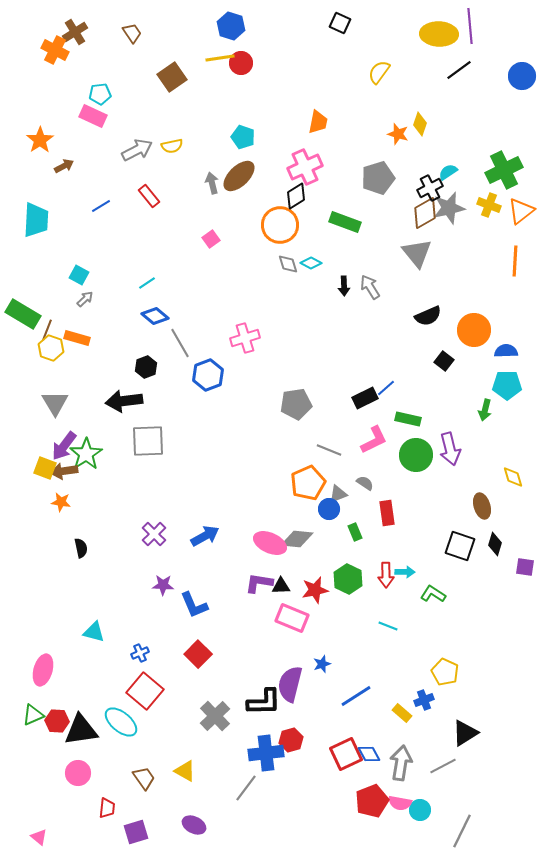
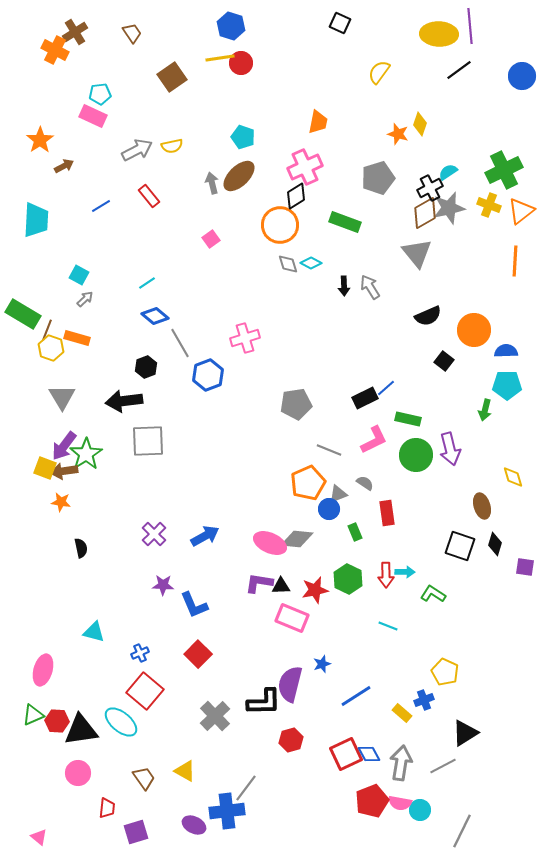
gray triangle at (55, 403): moved 7 px right, 6 px up
blue cross at (266, 753): moved 39 px left, 58 px down
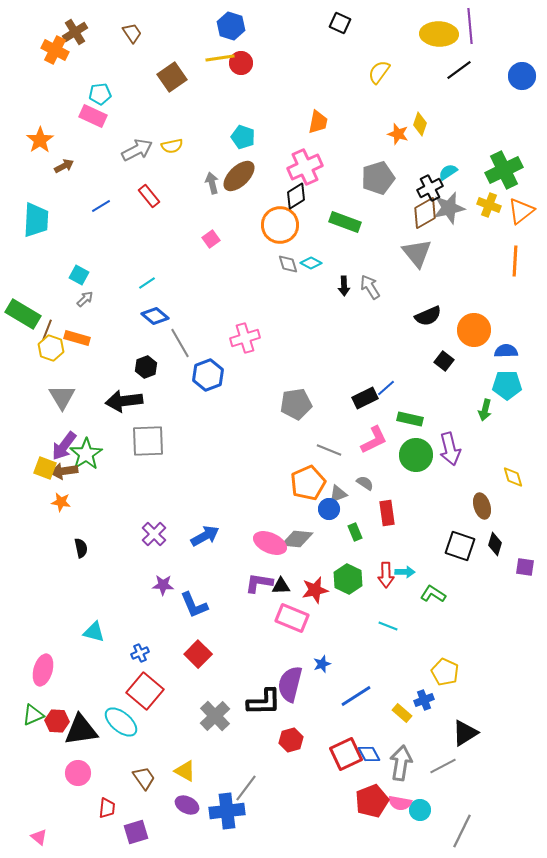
green rectangle at (408, 419): moved 2 px right
purple ellipse at (194, 825): moved 7 px left, 20 px up
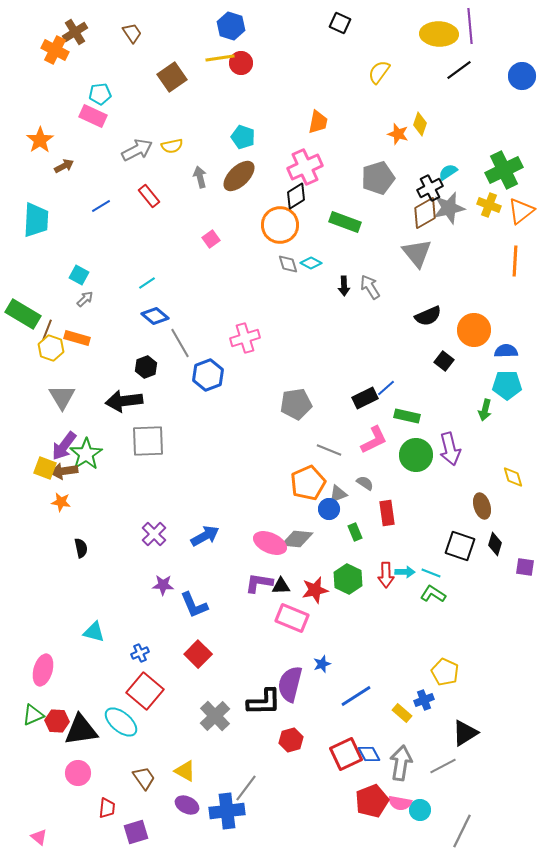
gray arrow at (212, 183): moved 12 px left, 6 px up
green rectangle at (410, 419): moved 3 px left, 3 px up
cyan line at (388, 626): moved 43 px right, 53 px up
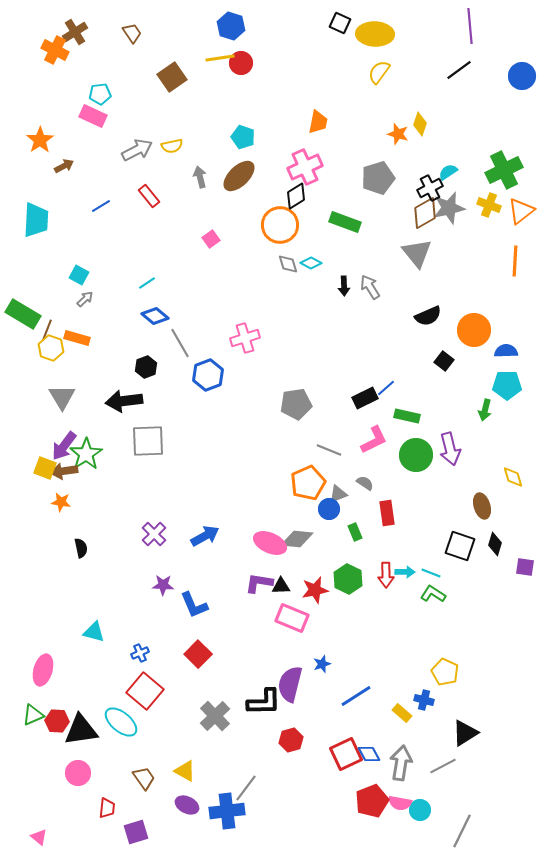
yellow ellipse at (439, 34): moved 64 px left
blue cross at (424, 700): rotated 36 degrees clockwise
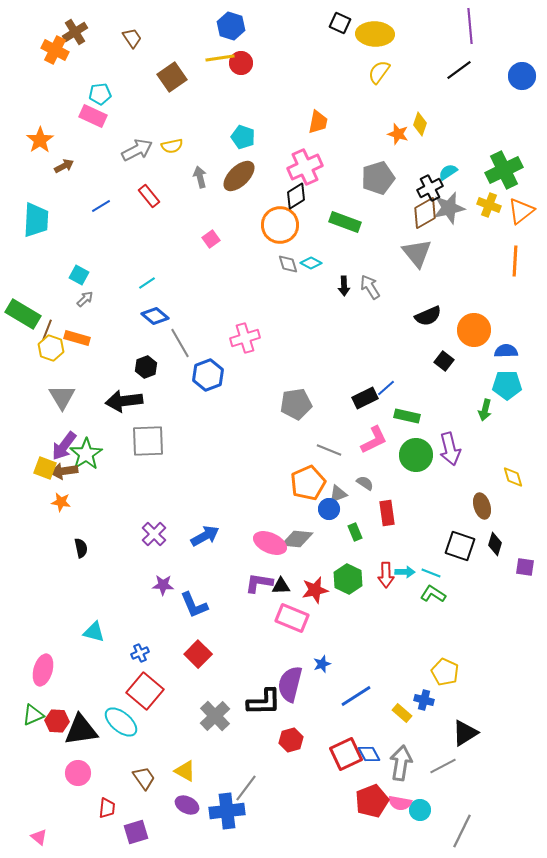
brown trapezoid at (132, 33): moved 5 px down
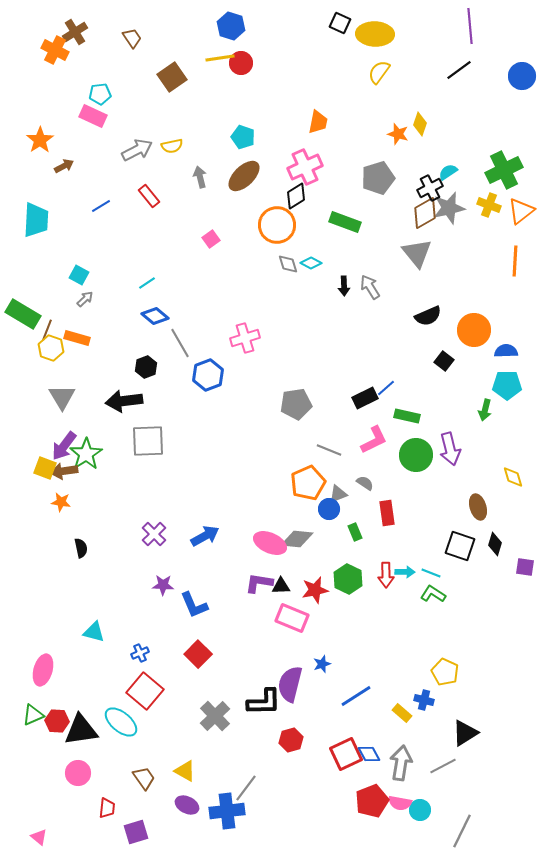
brown ellipse at (239, 176): moved 5 px right
orange circle at (280, 225): moved 3 px left
brown ellipse at (482, 506): moved 4 px left, 1 px down
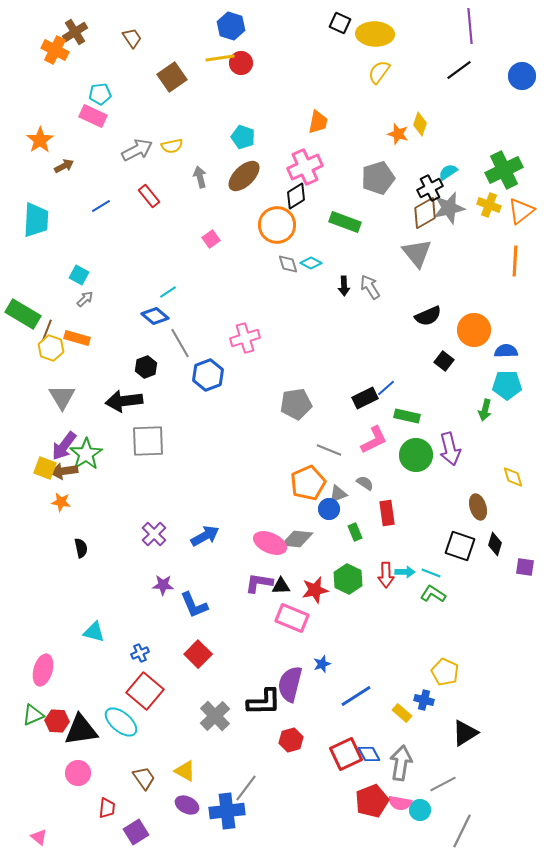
cyan line at (147, 283): moved 21 px right, 9 px down
gray line at (443, 766): moved 18 px down
purple square at (136, 832): rotated 15 degrees counterclockwise
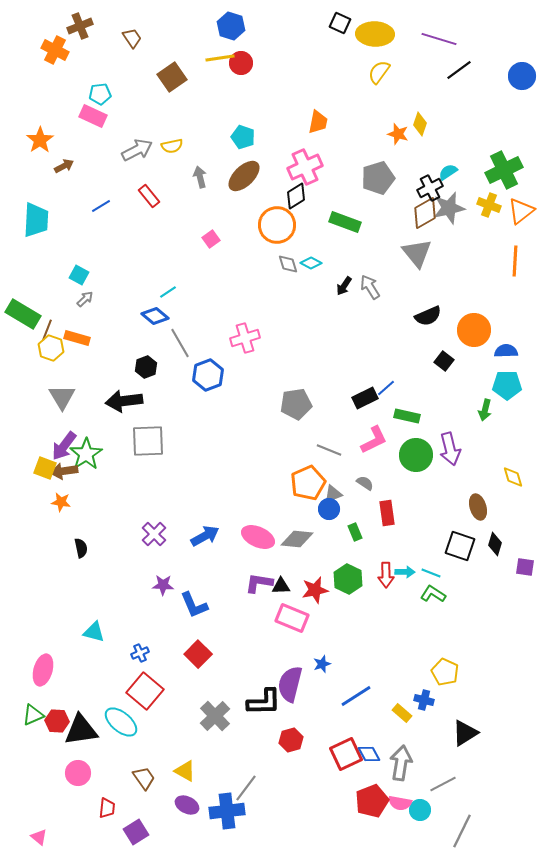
purple line at (470, 26): moved 31 px left, 13 px down; rotated 68 degrees counterclockwise
brown cross at (75, 32): moved 5 px right, 6 px up; rotated 10 degrees clockwise
black arrow at (344, 286): rotated 36 degrees clockwise
gray triangle at (338, 494): moved 5 px left
pink ellipse at (270, 543): moved 12 px left, 6 px up
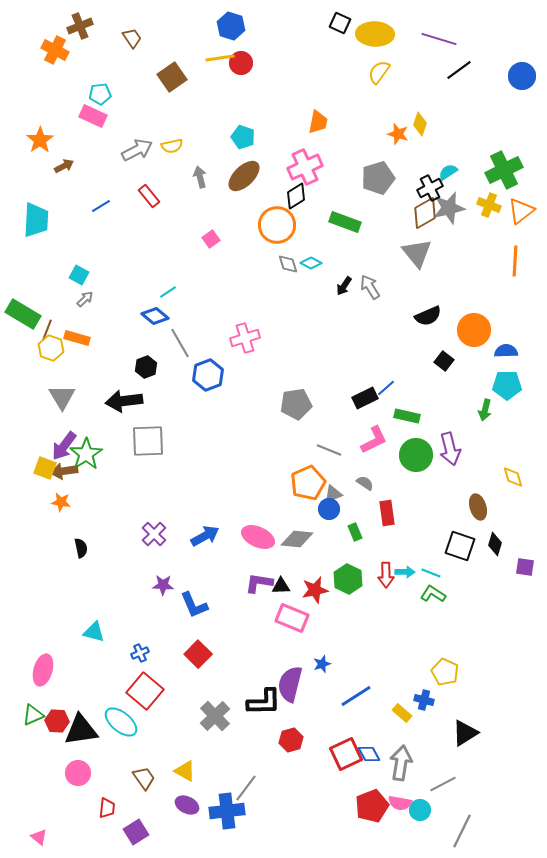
red pentagon at (372, 801): moved 5 px down
